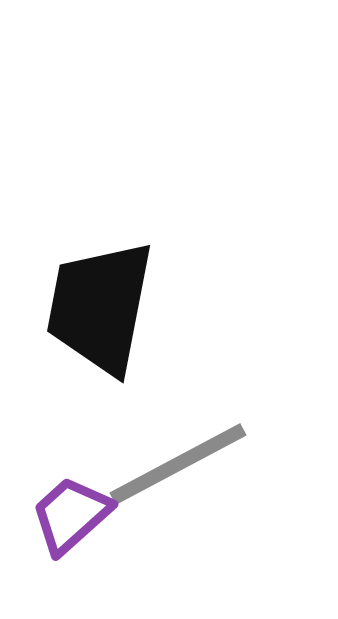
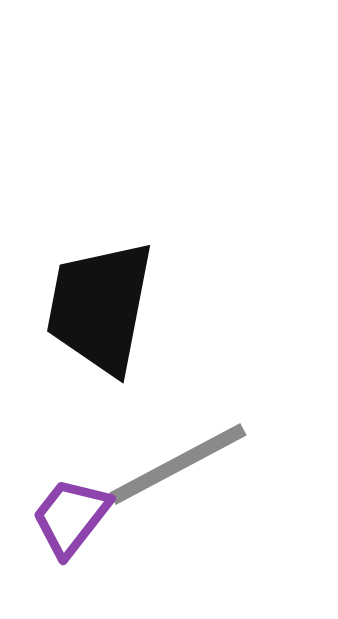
purple trapezoid: moved 2 px down; rotated 10 degrees counterclockwise
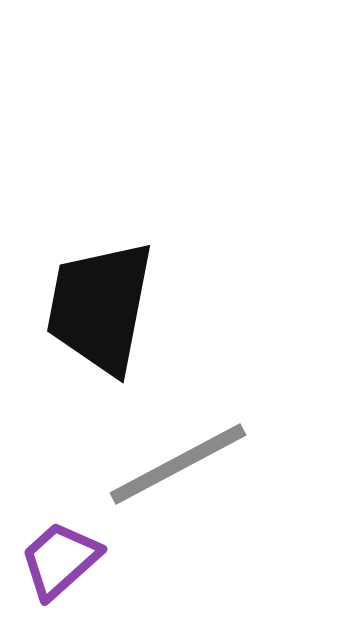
purple trapezoid: moved 11 px left, 43 px down; rotated 10 degrees clockwise
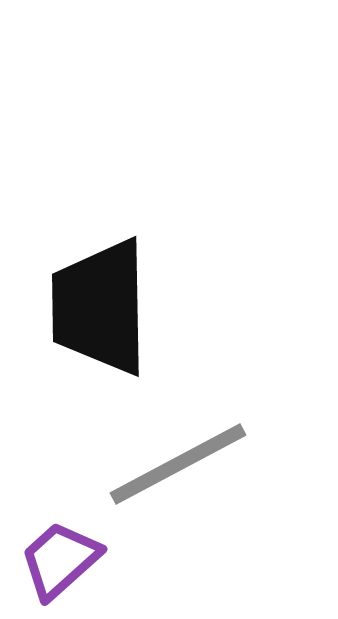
black trapezoid: rotated 12 degrees counterclockwise
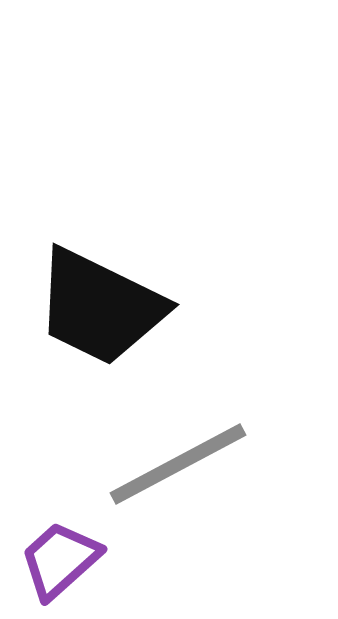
black trapezoid: rotated 63 degrees counterclockwise
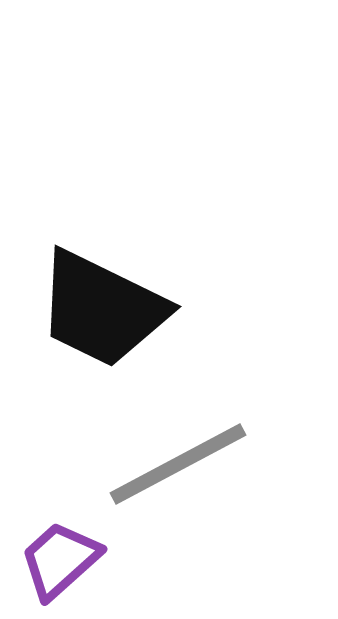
black trapezoid: moved 2 px right, 2 px down
